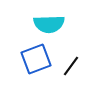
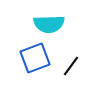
blue square: moved 1 px left, 1 px up
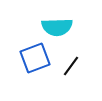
cyan semicircle: moved 8 px right, 3 px down
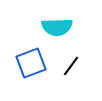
blue square: moved 4 px left, 5 px down
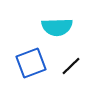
black line: rotated 10 degrees clockwise
